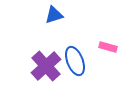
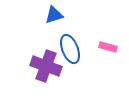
blue ellipse: moved 5 px left, 12 px up
purple cross: rotated 28 degrees counterclockwise
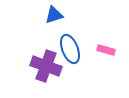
pink rectangle: moved 2 px left, 3 px down
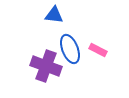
blue triangle: rotated 24 degrees clockwise
pink rectangle: moved 8 px left; rotated 12 degrees clockwise
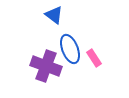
blue triangle: rotated 30 degrees clockwise
pink rectangle: moved 4 px left, 8 px down; rotated 30 degrees clockwise
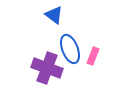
pink rectangle: moved 1 px left, 2 px up; rotated 54 degrees clockwise
purple cross: moved 1 px right, 2 px down
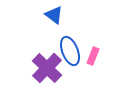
blue ellipse: moved 2 px down
purple cross: rotated 24 degrees clockwise
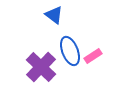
pink rectangle: rotated 36 degrees clockwise
purple cross: moved 6 px left, 1 px up
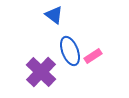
purple cross: moved 5 px down
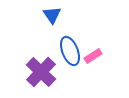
blue triangle: moved 2 px left; rotated 18 degrees clockwise
